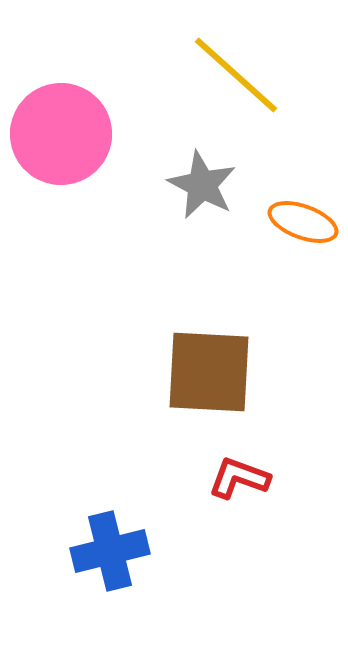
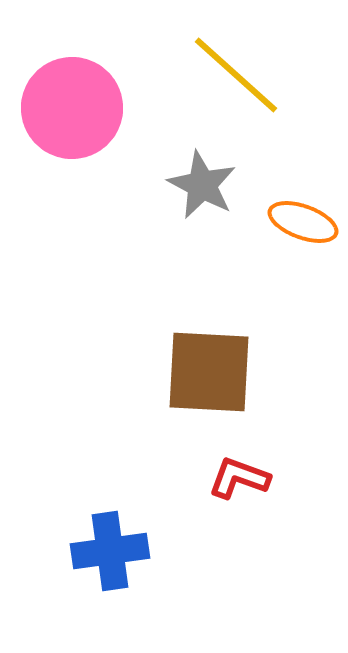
pink circle: moved 11 px right, 26 px up
blue cross: rotated 6 degrees clockwise
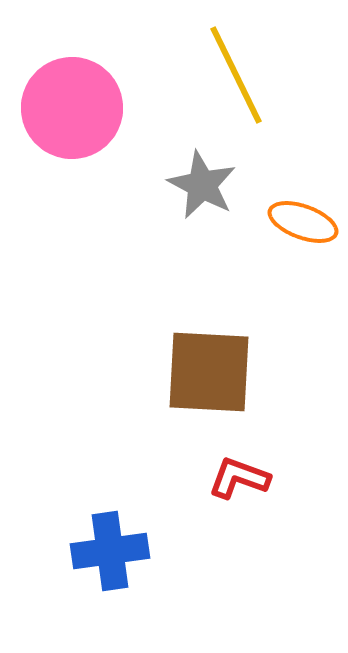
yellow line: rotated 22 degrees clockwise
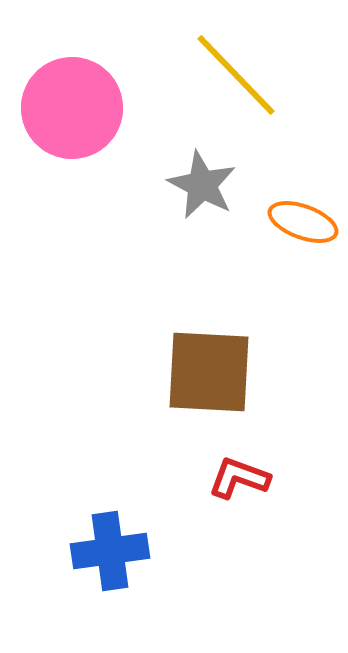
yellow line: rotated 18 degrees counterclockwise
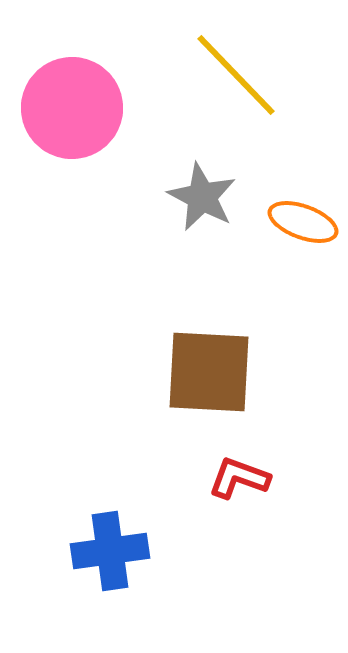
gray star: moved 12 px down
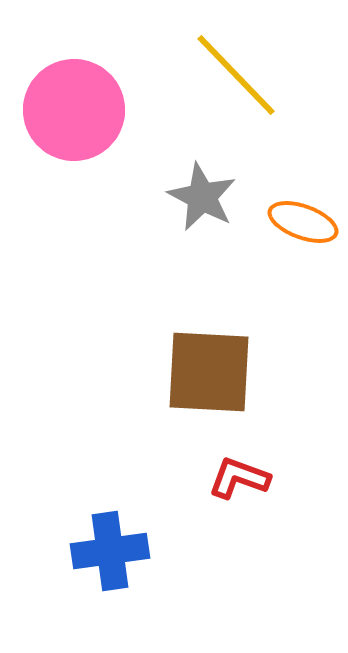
pink circle: moved 2 px right, 2 px down
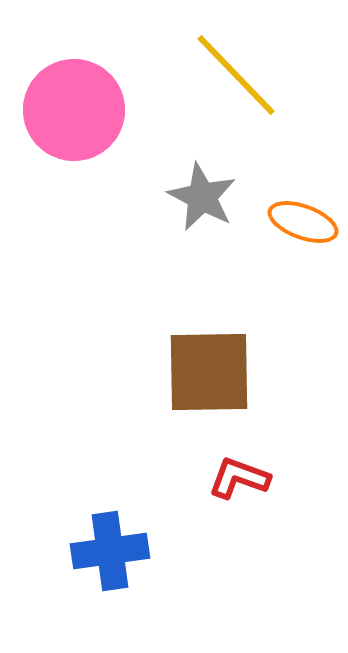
brown square: rotated 4 degrees counterclockwise
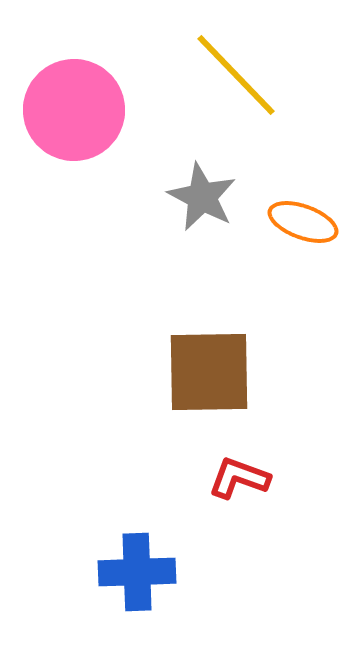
blue cross: moved 27 px right, 21 px down; rotated 6 degrees clockwise
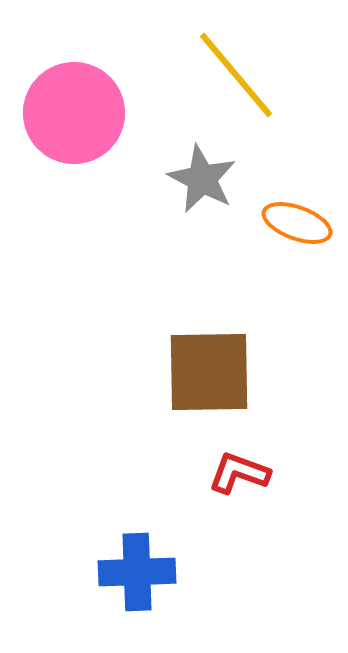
yellow line: rotated 4 degrees clockwise
pink circle: moved 3 px down
gray star: moved 18 px up
orange ellipse: moved 6 px left, 1 px down
red L-shape: moved 5 px up
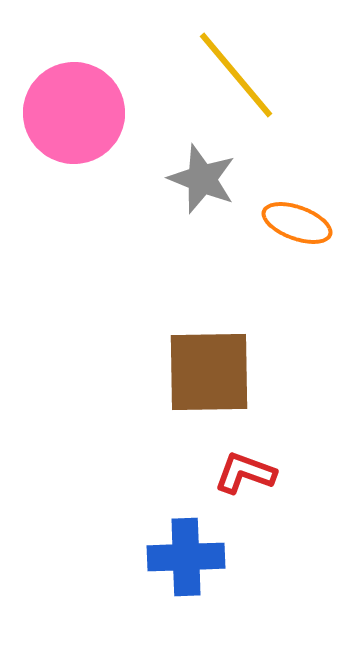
gray star: rotated 6 degrees counterclockwise
red L-shape: moved 6 px right
blue cross: moved 49 px right, 15 px up
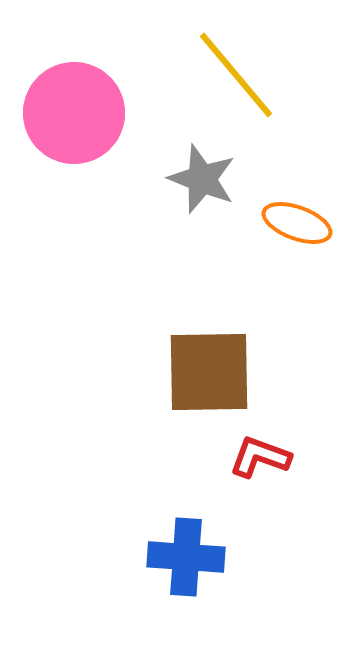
red L-shape: moved 15 px right, 16 px up
blue cross: rotated 6 degrees clockwise
